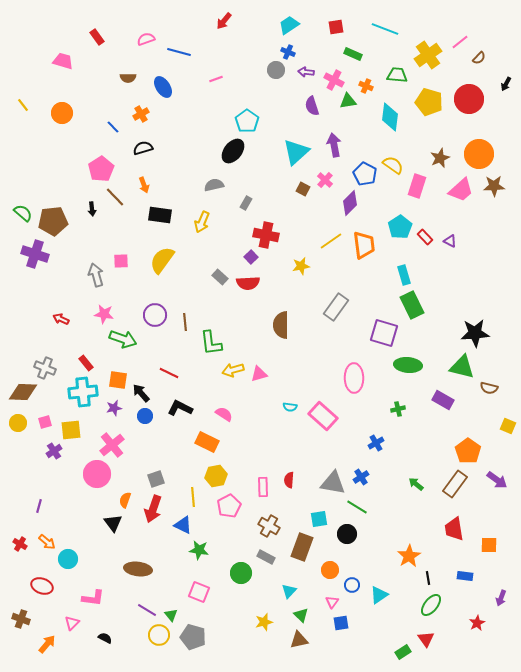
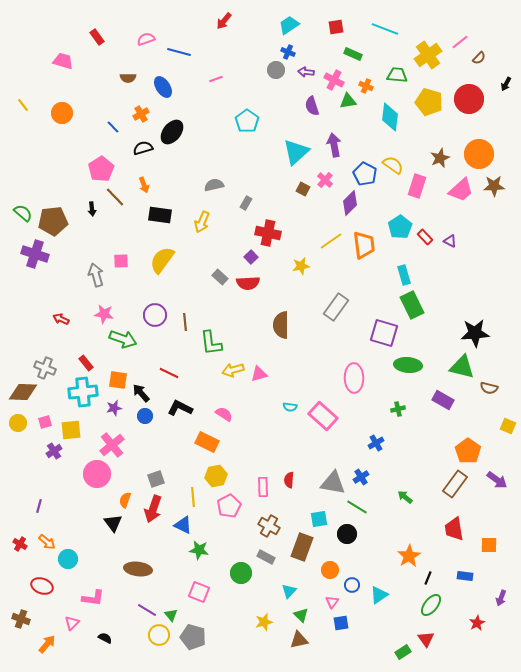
black ellipse at (233, 151): moved 61 px left, 19 px up
red cross at (266, 235): moved 2 px right, 2 px up
green arrow at (416, 484): moved 11 px left, 13 px down
black line at (428, 578): rotated 32 degrees clockwise
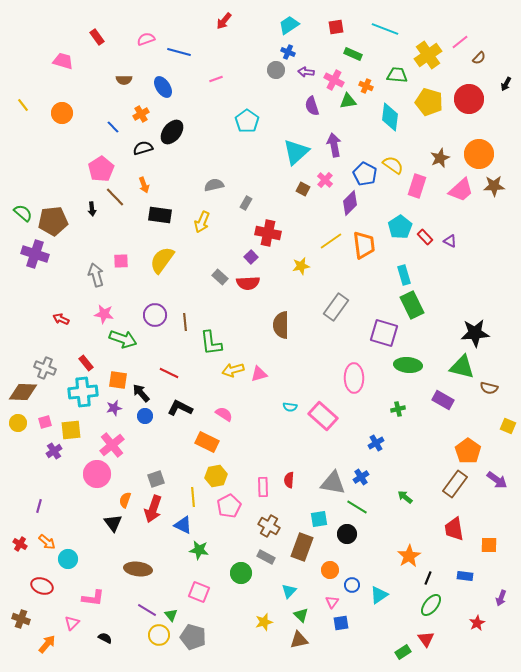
brown semicircle at (128, 78): moved 4 px left, 2 px down
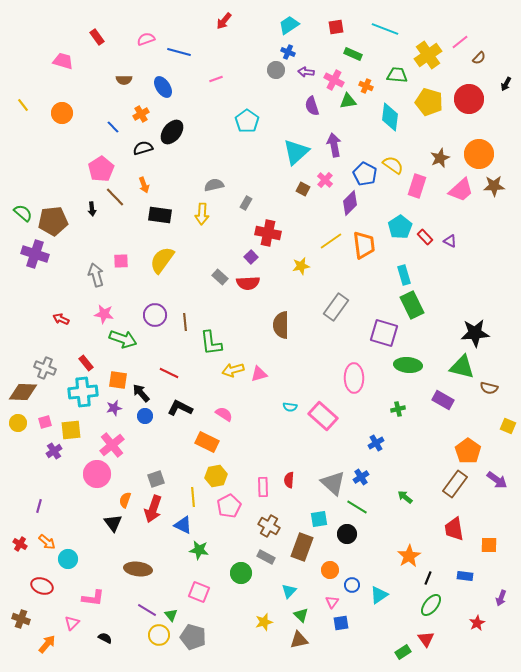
yellow arrow at (202, 222): moved 8 px up; rotated 20 degrees counterclockwise
gray triangle at (333, 483): rotated 32 degrees clockwise
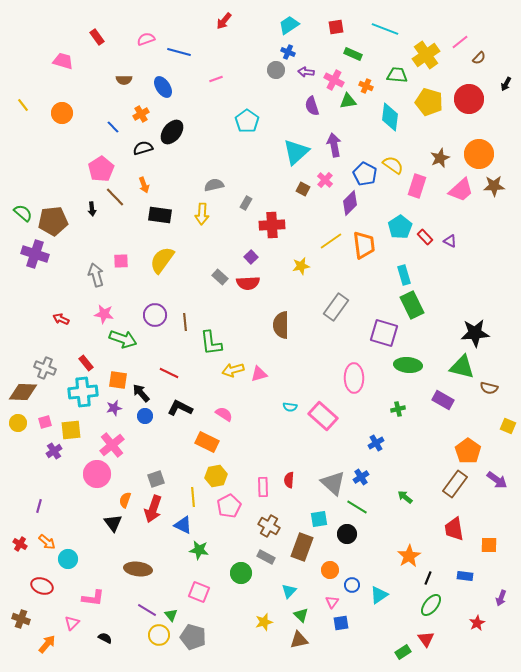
yellow cross at (428, 55): moved 2 px left
red cross at (268, 233): moved 4 px right, 8 px up; rotated 15 degrees counterclockwise
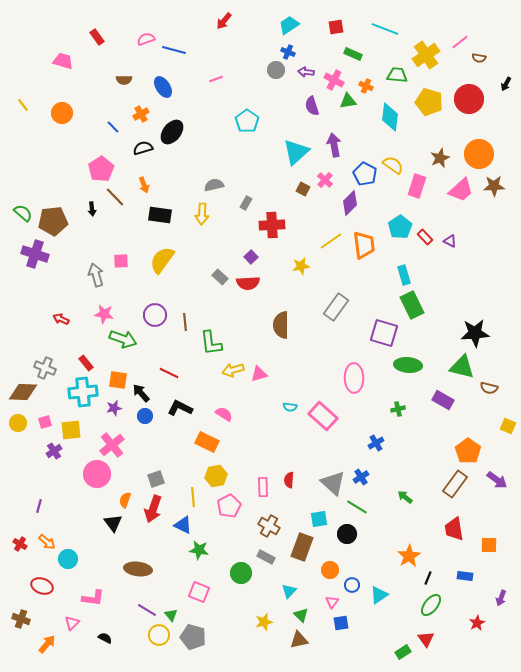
blue line at (179, 52): moved 5 px left, 2 px up
brown semicircle at (479, 58): rotated 56 degrees clockwise
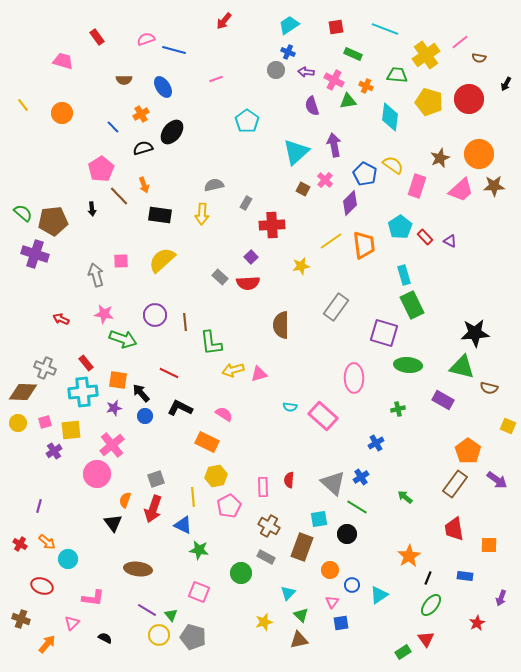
brown line at (115, 197): moved 4 px right, 1 px up
yellow semicircle at (162, 260): rotated 12 degrees clockwise
cyan triangle at (289, 591): moved 1 px left, 2 px down
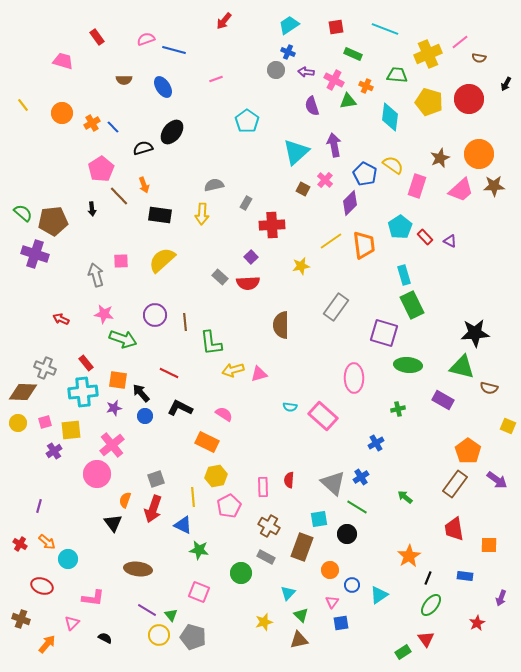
yellow cross at (426, 55): moved 2 px right, 1 px up; rotated 12 degrees clockwise
orange cross at (141, 114): moved 49 px left, 9 px down
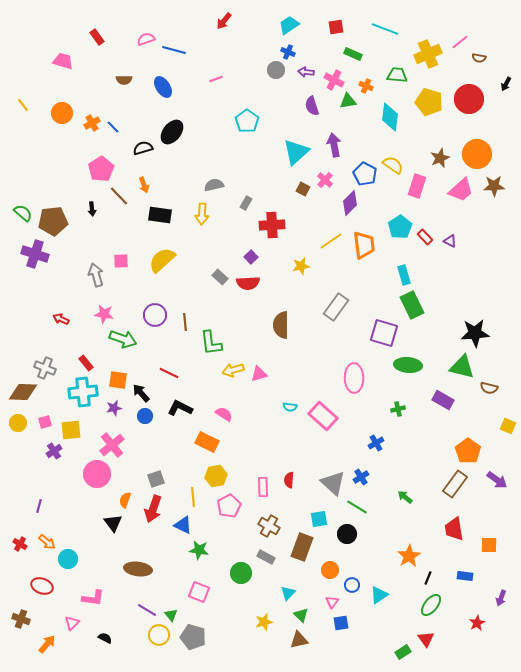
orange circle at (479, 154): moved 2 px left
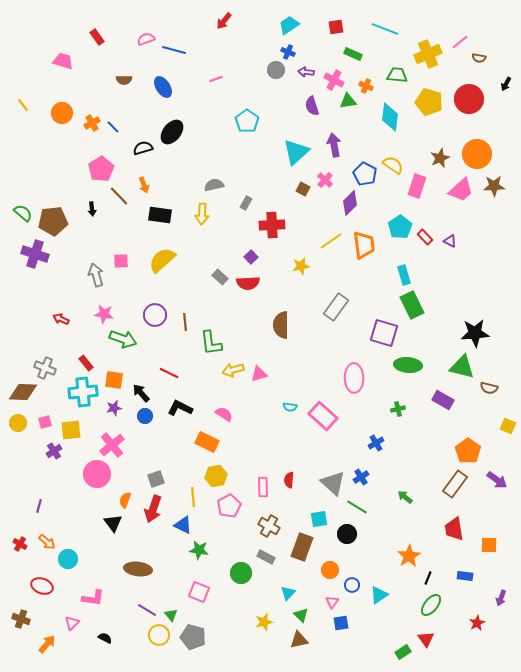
orange square at (118, 380): moved 4 px left
